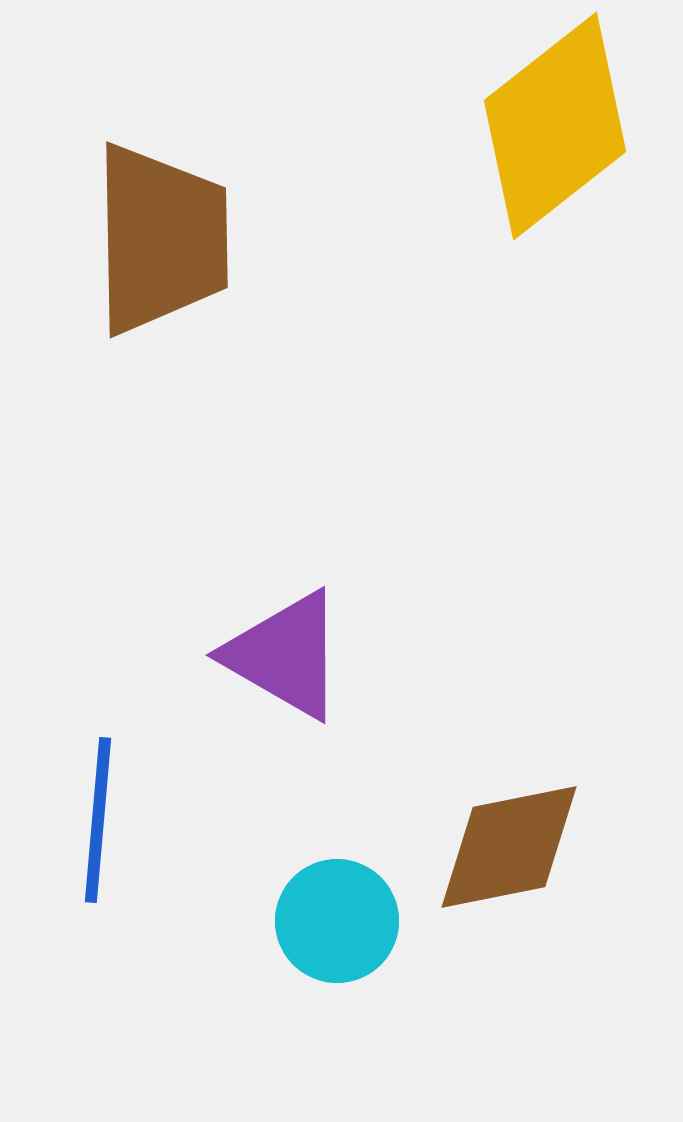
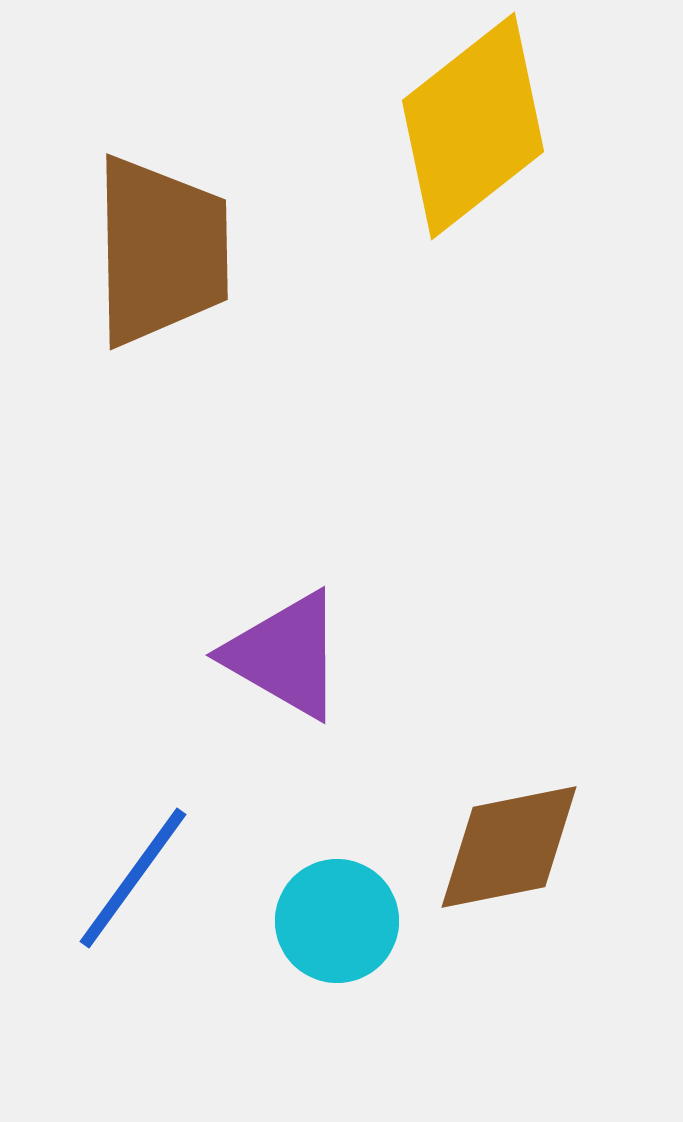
yellow diamond: moved 82 px left
brown trapezoid: moved 12 px down
blue line: moved 35 px right, 58 px down; rotated 31 degrees clockwise
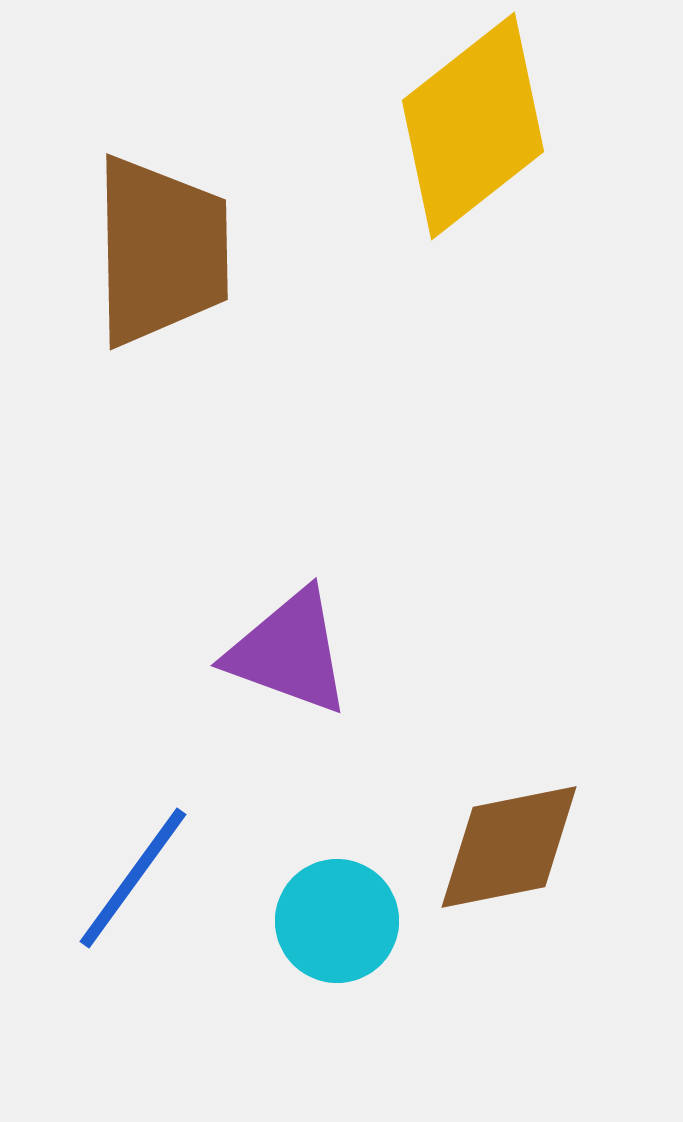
purple triangle: moved 4 px right, 3 px up; rotated 10 degrees counterclockwise
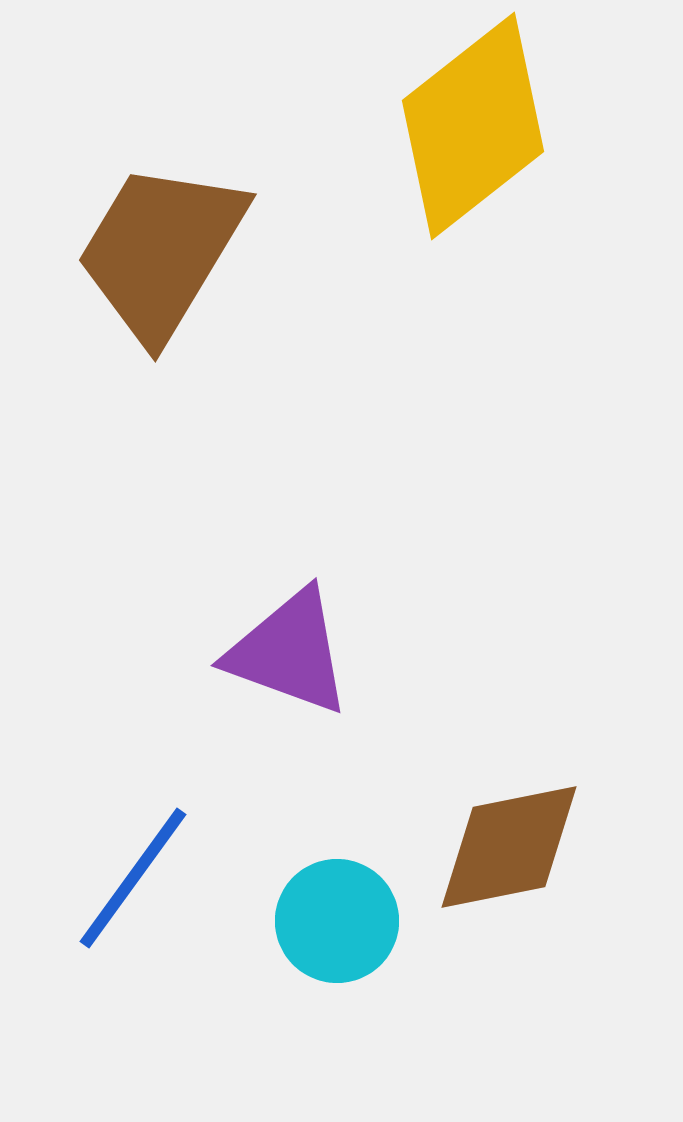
brown trapezoid: rotated 148 degrees counterclockwise
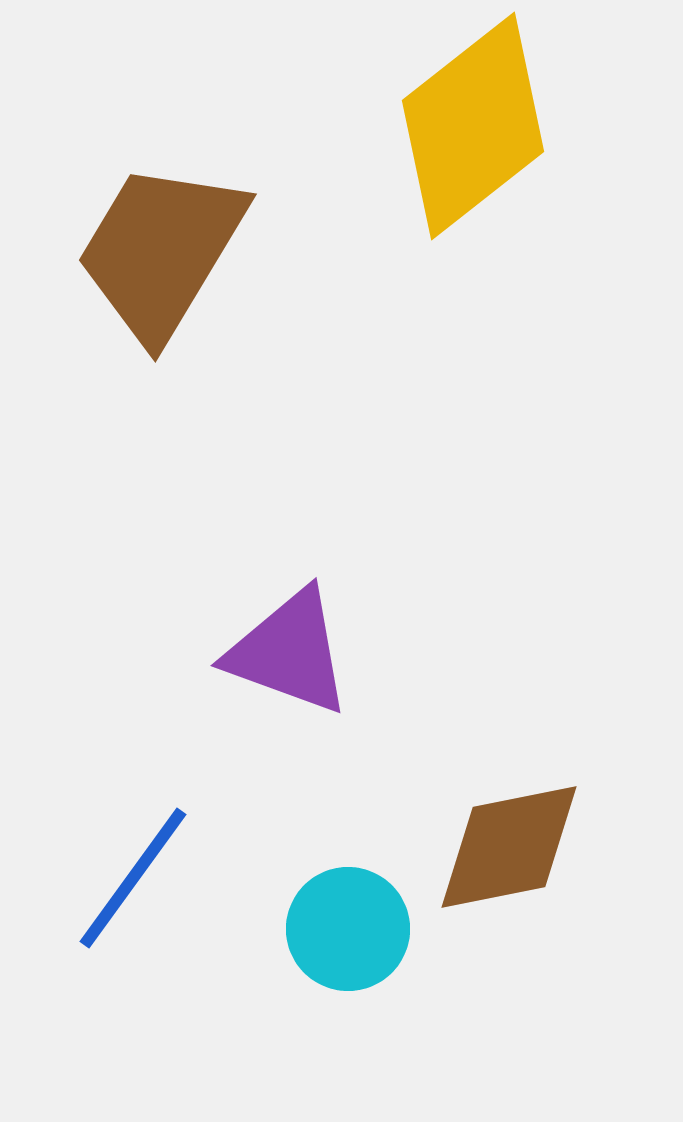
cyan circle: moved 11 px right, 8 px down
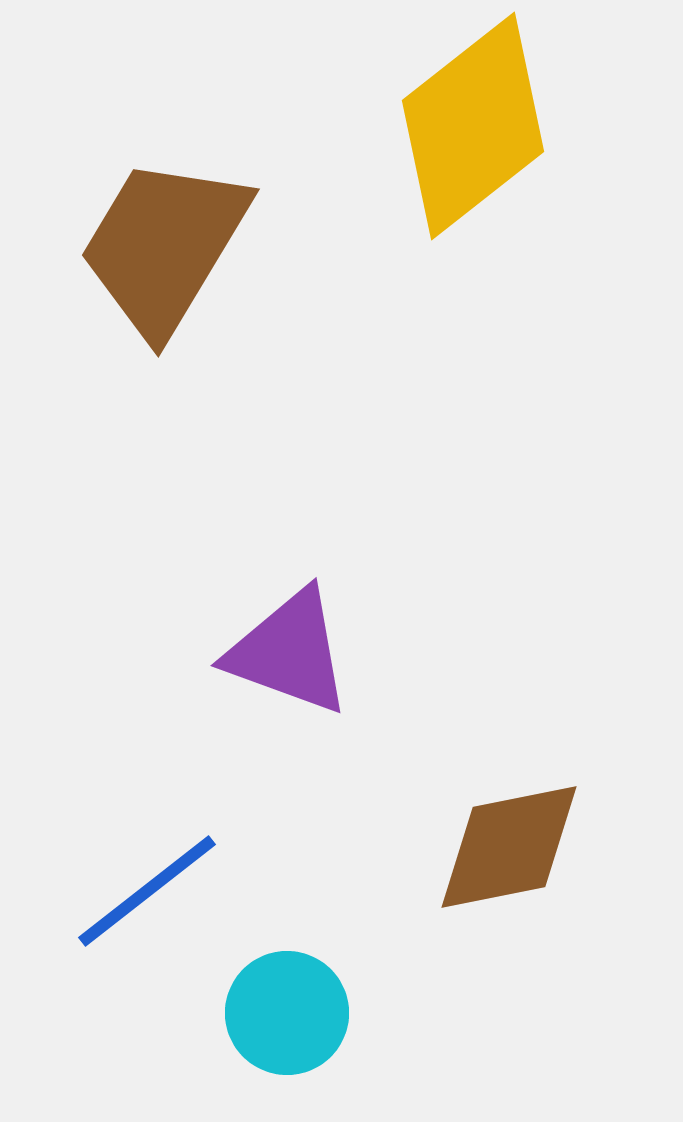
brown trapezoid: moved 3 px right, 5 px up
blue line: moved 14 px right, 13 px down; rotated 16 degrees clockwise
cyan circle: moved 61 px left, 84 px down
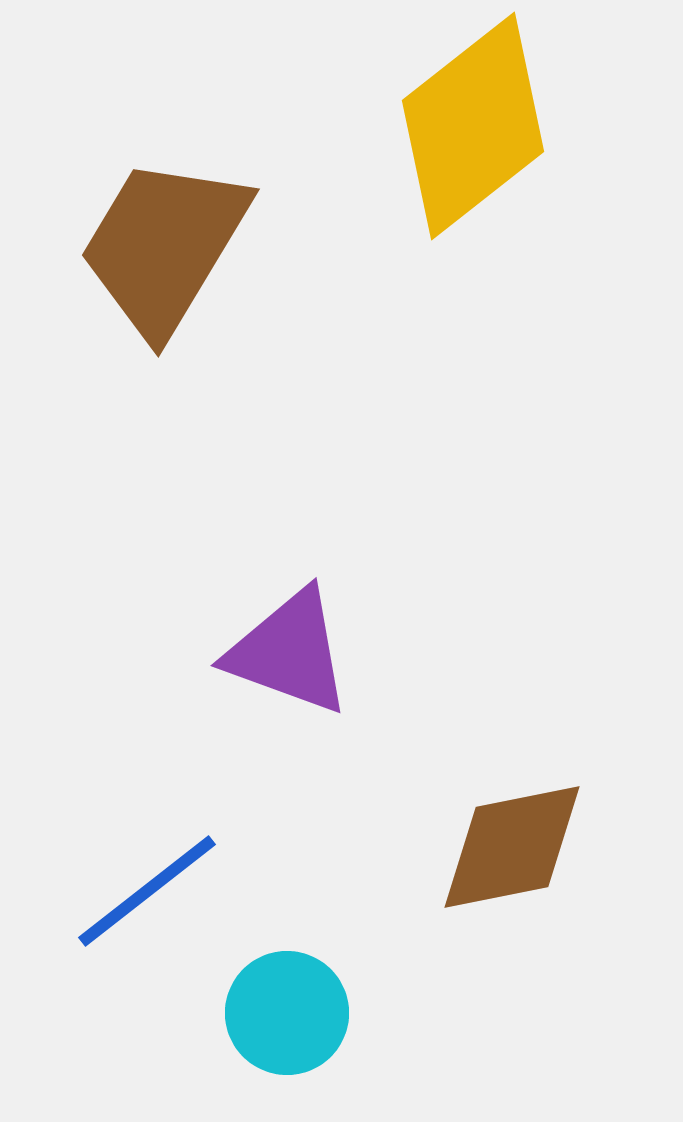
brown diamond: moved 3 px right
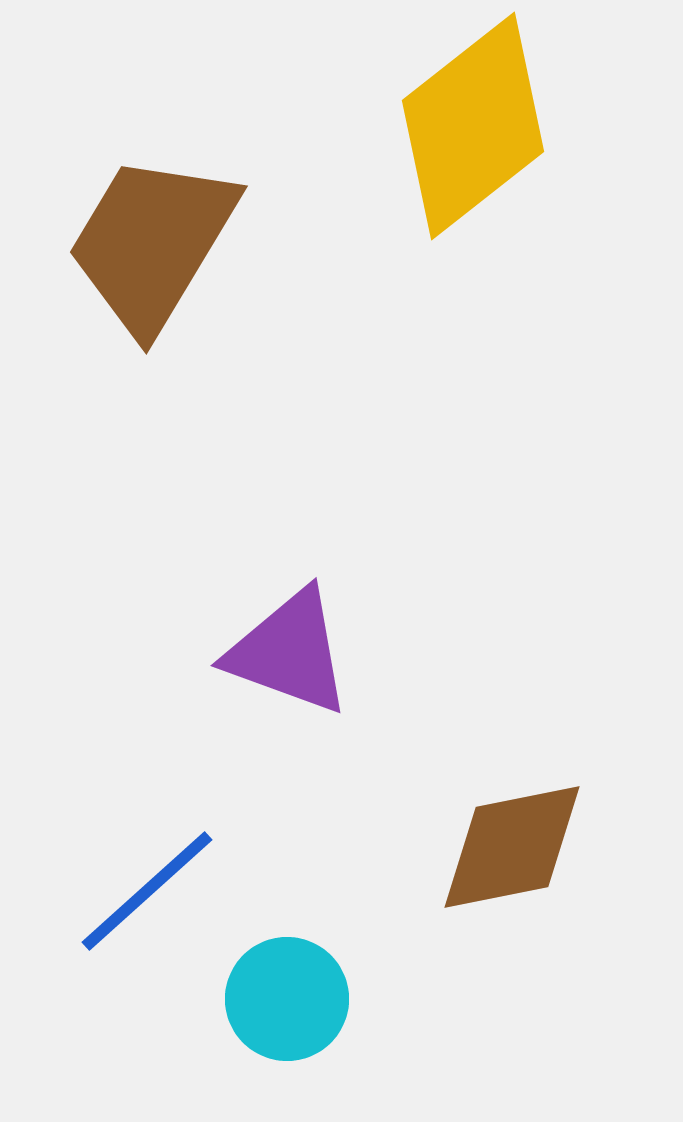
brown trapezoid: moved 12 px left, 3 px up
blue line: rotated 4 degrees counterclockwise
cyan circle: moved 14 px up
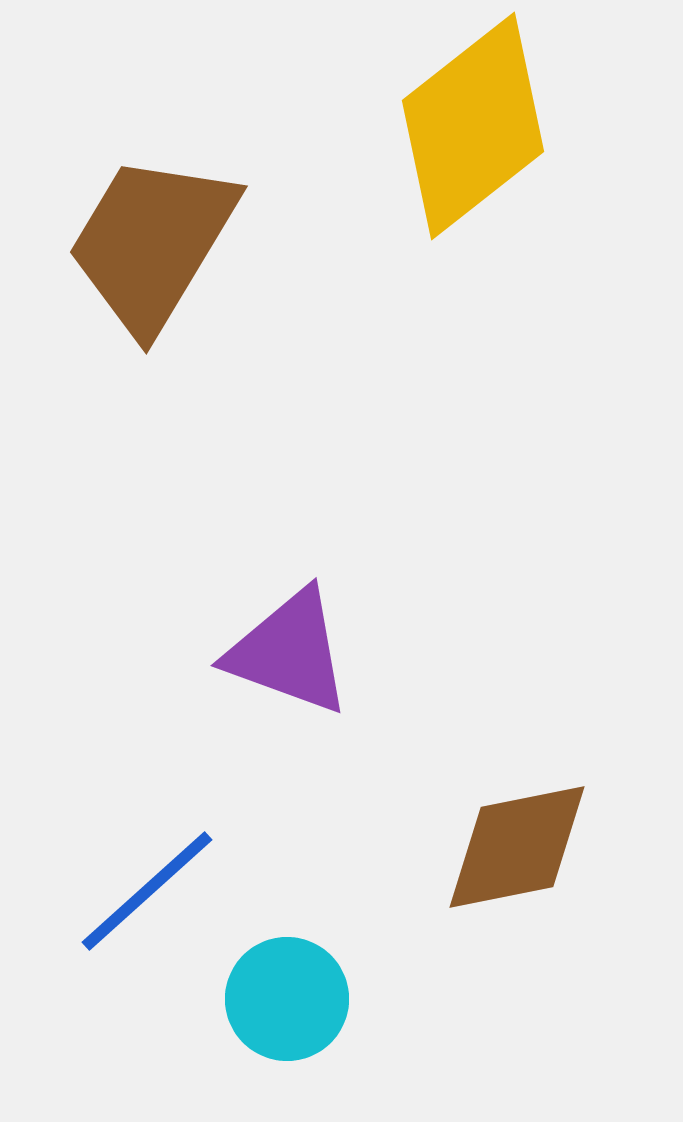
brown diamond: moved 5 px right
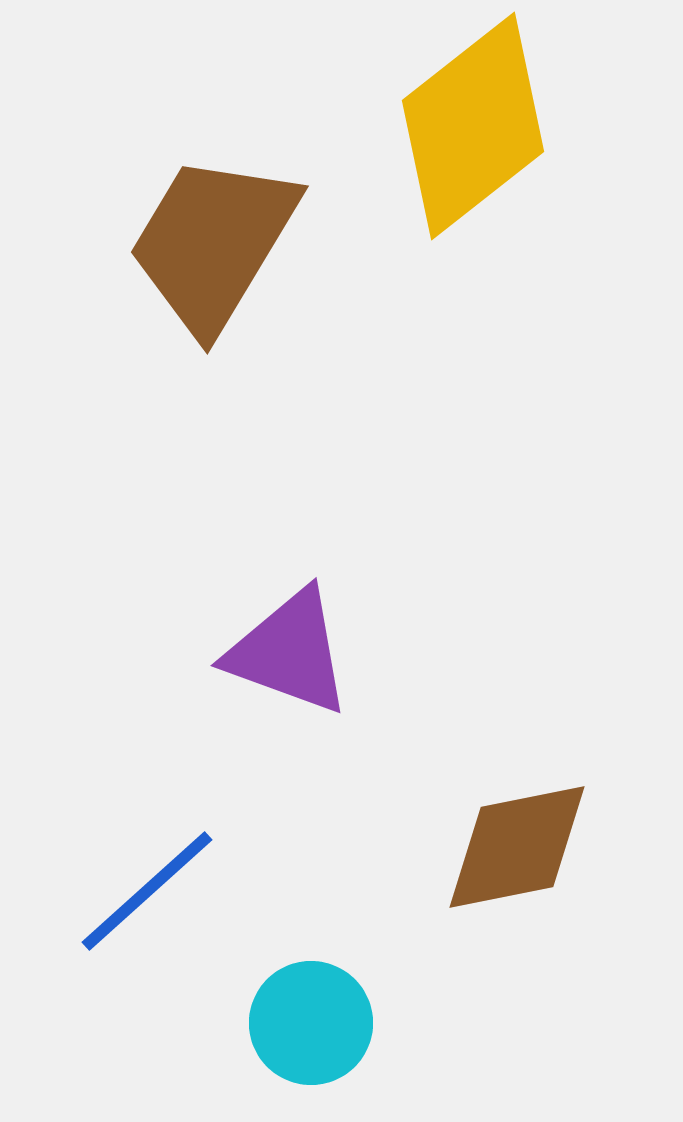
brown trapezoid: moved 61 px right
cyan circle: moved 24 px right, 24 px down
